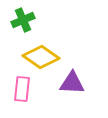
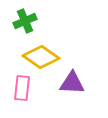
green cross: moved 2 px right, 1 px down
pink rectangle: moved 1 px up
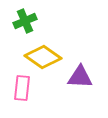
yellow diamond: moved 2 px right
purple triangle: moved 8 px right, 6 px up
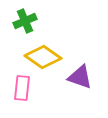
purple triangle: rotated 16 degrees clockwise
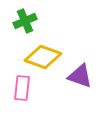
yellow diamond: rotated 15 degrees counterclockwise
purple triangle: moved 1 px up
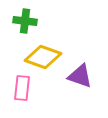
green cross: rotated 30 degrees clockwise
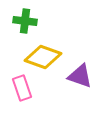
pink rectangle: rotated 25 degrees counterclockwise
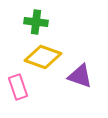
green cross: moved 11 px right, 1 px down
pink rectangle: moved 4 px left, 1 px up
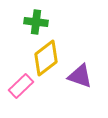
yellow diamond: moved 3 px right, 1 px down; rotated 57 degrees counterclockwise
pink rectangle: moved 3 px right, 1 px up; rotated 65 degrees clockwise
